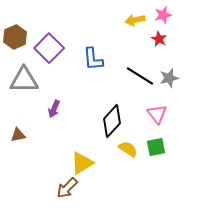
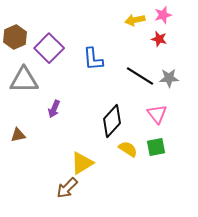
red star: rotated 14 degrees counterclockwise
gray star: rotated 12 degrees clockwise
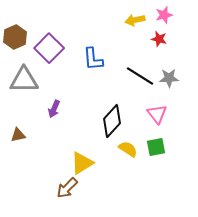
pink star: moved 1 px right
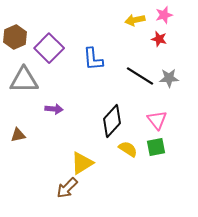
purple arrow: rotated 108 degrees counterclockwise
pink triangle: moved 6 px down
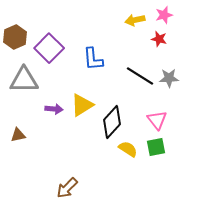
black diamond: moved 1 px down
yellow triangle: moved 58 px up
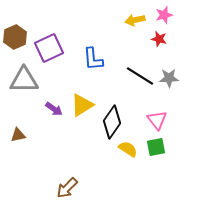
purple square: rotated 20 degrees clockwise
purple arrow: rotated 30 degrees clockwise
black diamond: rotated 8 degrees counterclockwise
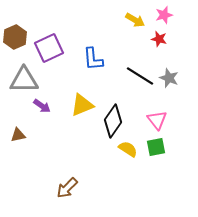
yellow arrow: rotated 138 degrees counterclockwise
gray star: rotated 24 degrees clockwise
yellow triangle: rotated 10 degrees clockwise
purple arrow: moved 12 px left, 3 px up
black diamond: moved 1 px right, 1 px up
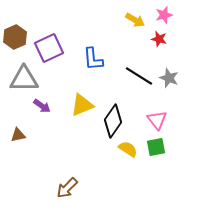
black line: moved 1 px left
gray triangle: moved 1 px up
